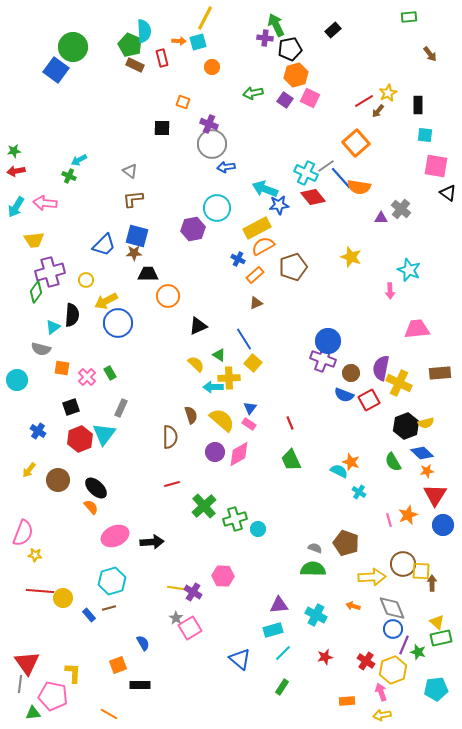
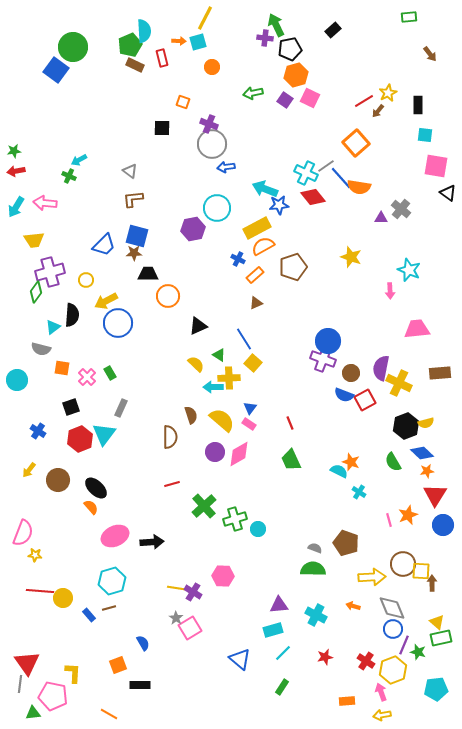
green pentagon at (130, 45): rotated 25 degrees clockwise
red square at (369, 400): moved 4 px left
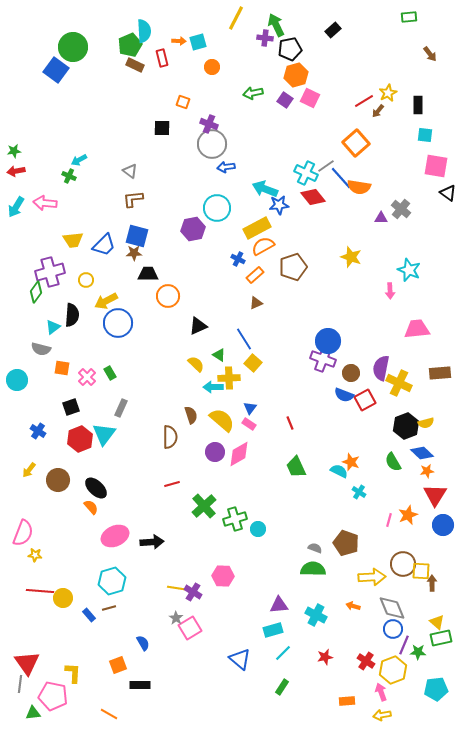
yellow line at (205, 18): moved 31 px right
yellow trapezoid at (34, 240): moved 39 px right
green trapezoid at (291, 460): moved 5 px right, 7 px down
pink line at (389, 520): rotated 32 degrees clockwise
green star at (418, 652): rotated 14 degrees counterclockwise
